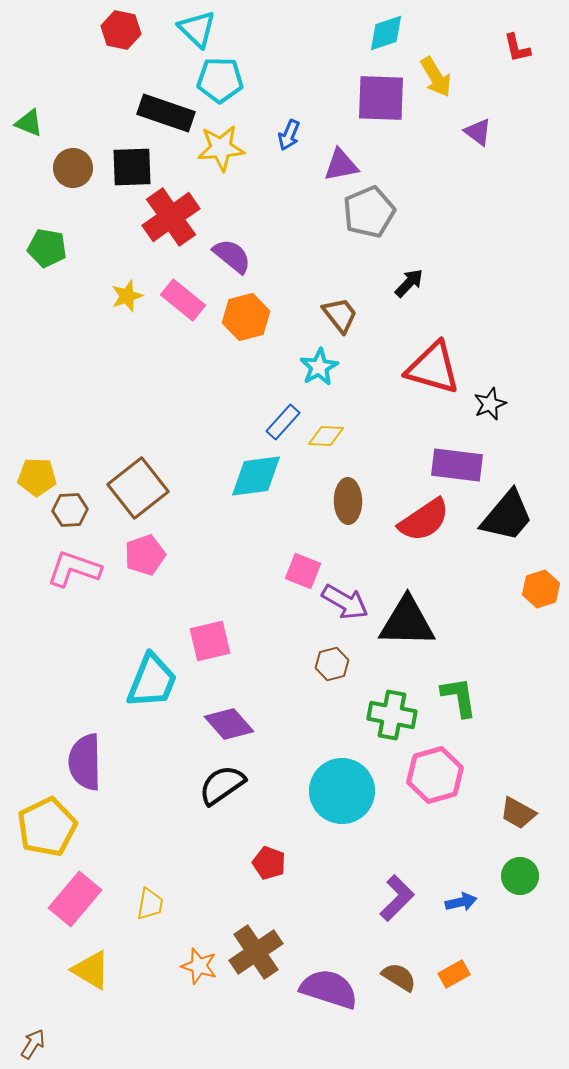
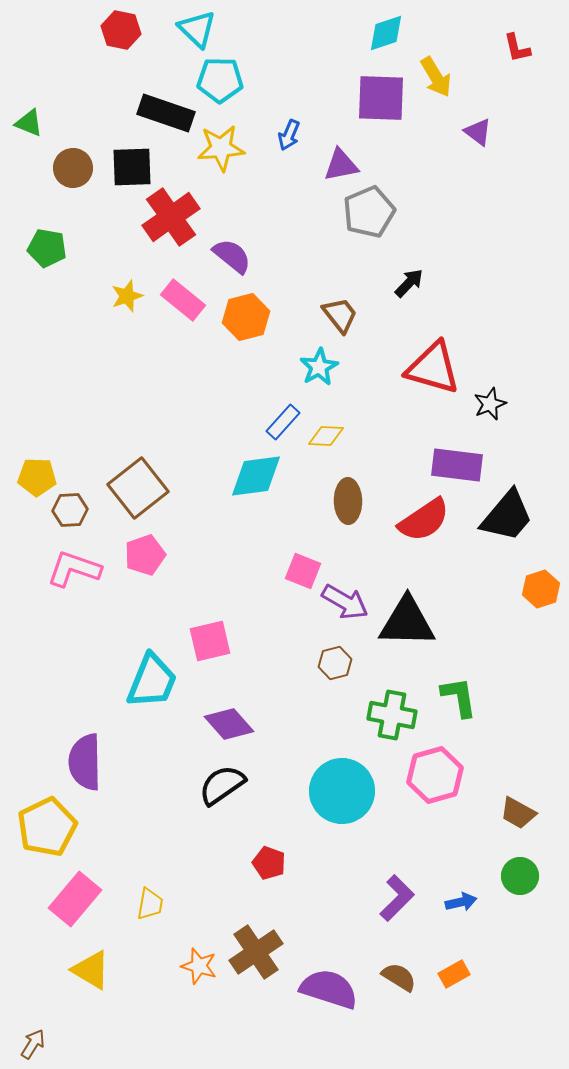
brown hexagon at (332, 664): moved 3 px right, 1 px up
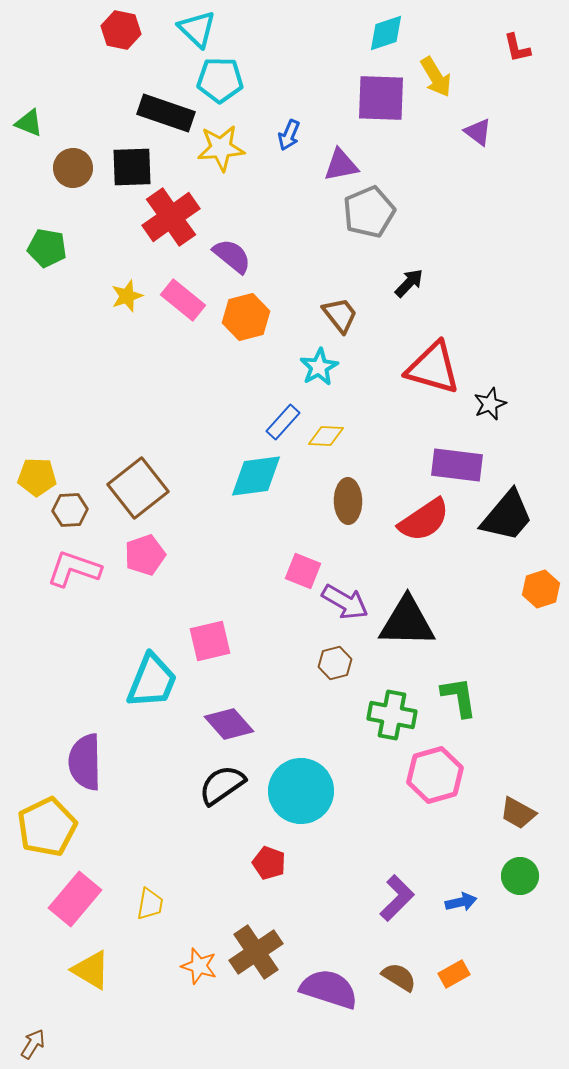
cyan circle at (342, 791): moved 41 px left
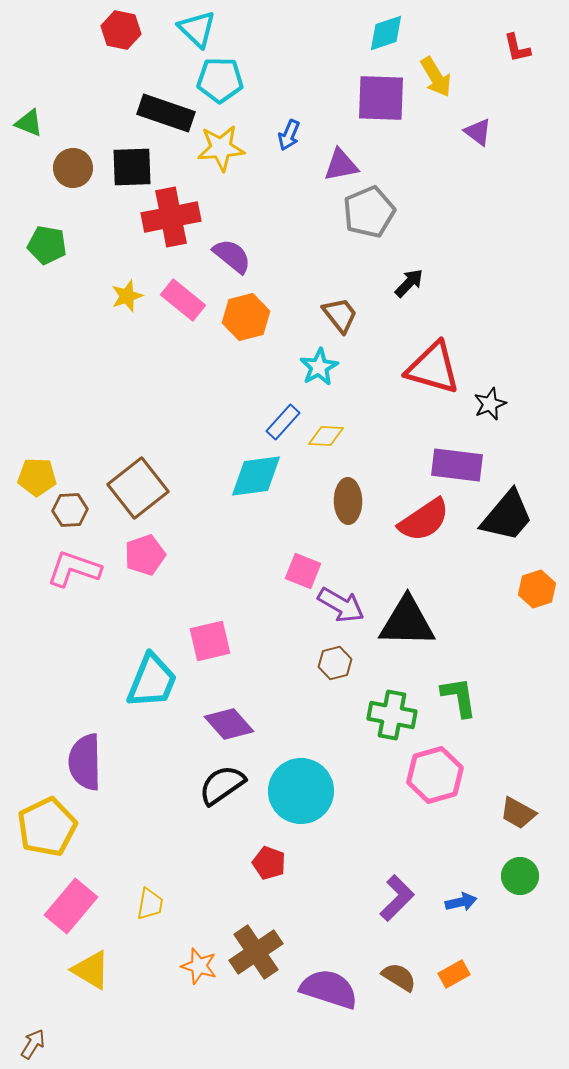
red cross at (171, 217): rotated 24 degrees clockwise
green pentagon at (47, 248): moved 3 px up
orange hexagon at (541, 589): moved 4 px left
purple arrow at (345, 602): moved 4 px left, 3 px down
pink rectangle at (75, 899): moved 4 px left, 7 px down
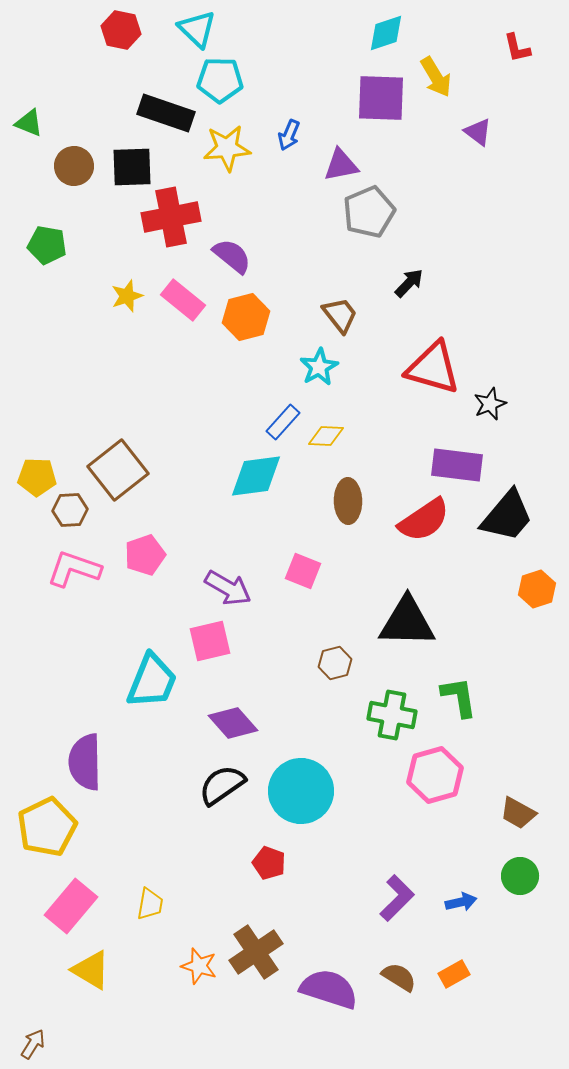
yellow star at (221, 148): moved 6 px right
brown circle at (73, 168): moved 1 px right, 2 px up
brown square at (138, 488): moved 20 px left, 18 px up
purple arrow at (341, 605): moved 113 px left, 17 px up
purple diamond at (229, 724): moved 4 px right, 1 px up
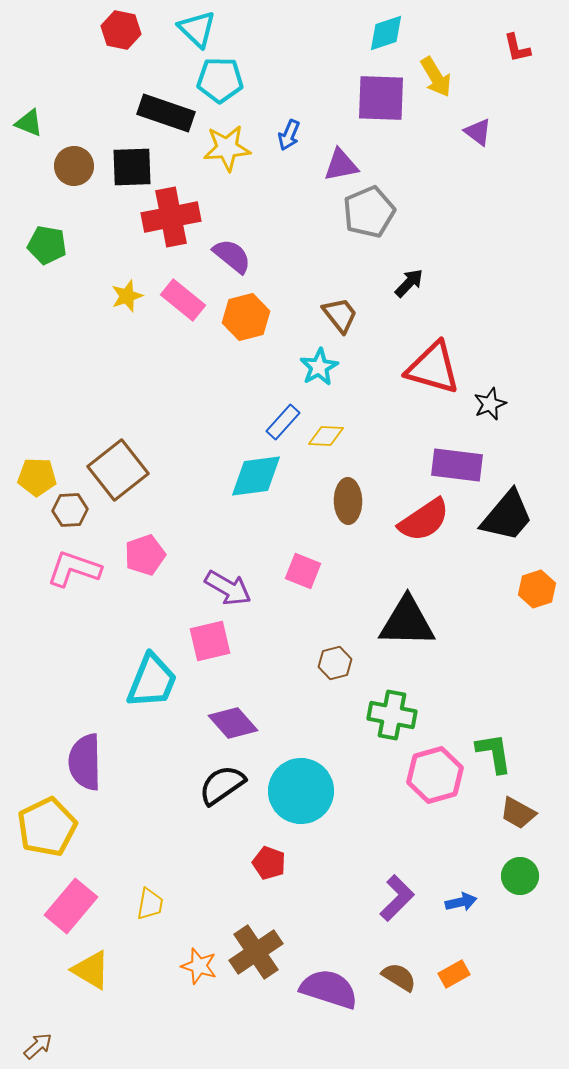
green L-shape at (459, 697): moved 35 px right, 56 px down
brown arrow at (33, 1044): moved 5 px right, 2 px down; rotated 16 degrees clockwise
